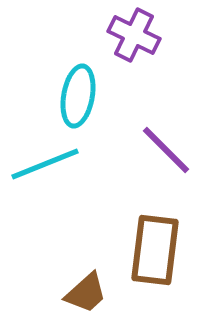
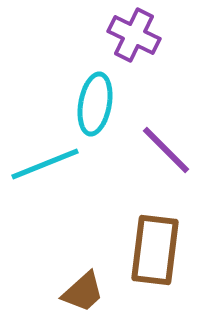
cyan ellipse: moved 17 px right, 8 px down
brown trapezoid: moved 3 px left, 1 px up
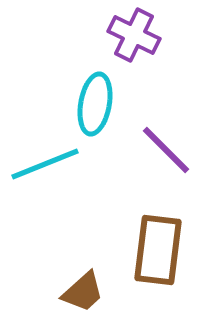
brown rectangle: moved 3 px right
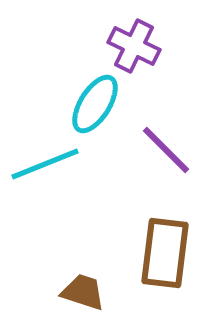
purple cross: moved 11 px down
cyan ellipse: rotated 22 degrees clockwise
brown rectangle: moved 7 px right, 3 px down
brown trapezoid: rotated 120 degrees counterclockwise
